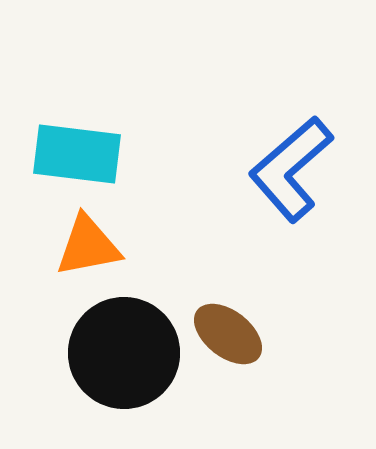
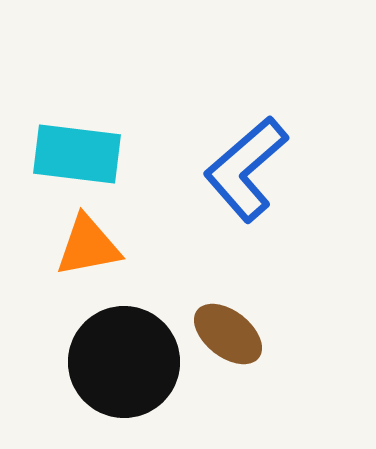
blue L-shape: moved 45 px left
black circle: moved 9 px down
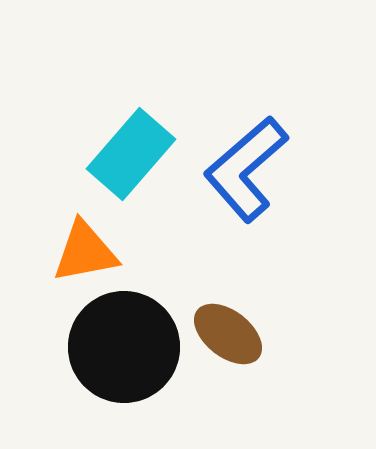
cyan rectangle: moved 54 px right; rotated 56 degrees counterclockwise
orange triangle: moved 3 px left, 6 px down
black circle: moved 15 px up
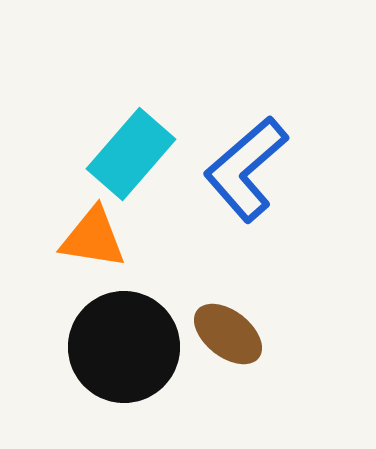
orange triangle: moved 8 px right, 14 px up; rotated 20 degrees clockwise
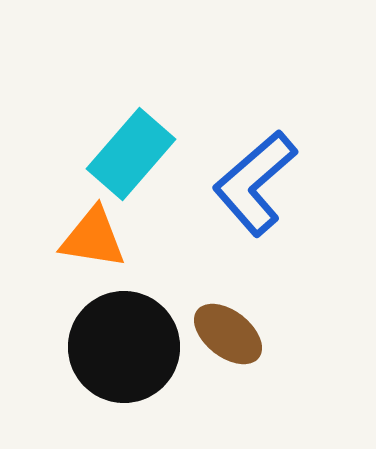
blue L-shape: moved 9 px right, 14 px down
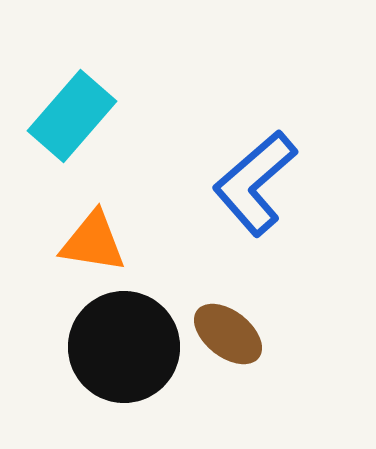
cyan rectangle: moved 59 px left, 38 px up
orange triangle: moved 4 px down
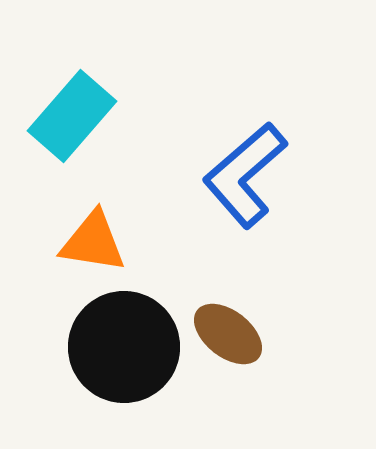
blue L-shape: moved 10 px left, 8 px up
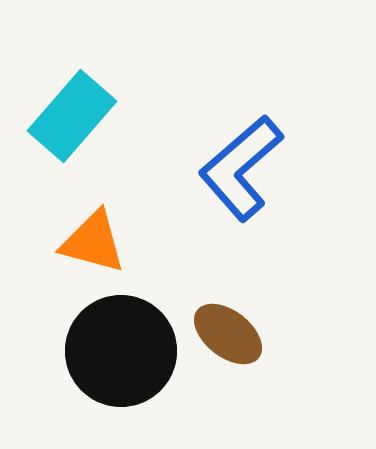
blue L-shape: moved 4 px left, 7 px up
orange triangle: rotated 6 degrees clockwise
black circle: moved 3 px left, 4 px down
